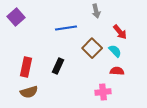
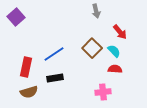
blue line: moved 12 px left, 26 px down; rotated 25 degrees counterclockwise
cyan semicircle: moved 1 px left
black rectangle: moved 3 px left, 12 px down; rotated 56 degrees clockwise
red semicircle: moved 2 px left, 2 px up
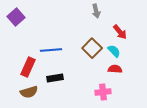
blue line: moved 3 px left, 4 px up; rotated 30 degrees clockwise
red rectangle: moved 2 px right; rotated 12 degrees clockwise
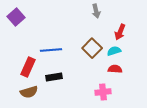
red arrow: rotated 63 degrees clockwise
cyan semicircle: rotated 64 degrees counterclockwise
black rectangle: moved 1 px left, 1 px up
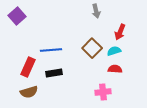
purple square: moved 1 px right, 1 px up
black rectangle: moved 4 px up
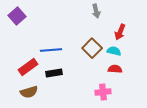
cyan semicircle: rotated 32 degrees clockwise
red rectangle: rotated 30 degrees clockwise
